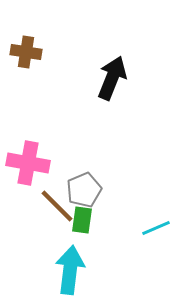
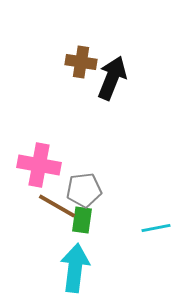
brown cross: moved 55 px right, 10 px down
pink cross: moved 11 px right, 2 px down
gray pentagon: rotated 16 degrees clockwise
brown line: rotated 15 degrees counterclockwise
cyan line: rotated 12 degrees clockwise
cyan arrow: moved 5 px right, 2 px up
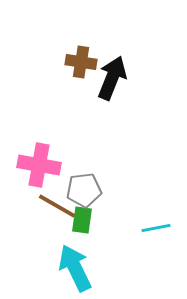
cyan arrow: rotated 33 degrees counterclockwise
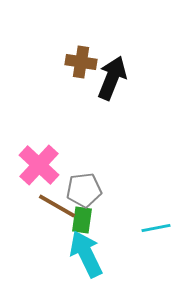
pink cross: rotated 33 degrees clockwise
cyan arrow: moved 11 px right, 14 px up
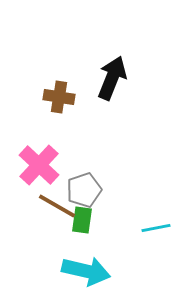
brown cross: moved 22 px left, 35 px down
gray pentagon: rotated 12 degrees counterclockwise
cyan arrow: moved 17 px down; rotated 129 degrees clockwise
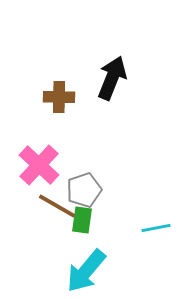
brown cross: rotated 8 degrees counterclockwise
cyan arrow: rotated 117 degrees clockwise
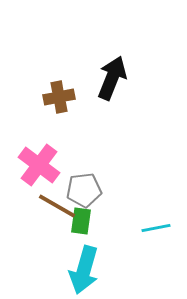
brown cross: rotated 12 degrees counterclockwise
pink cross: rotated 6 degrees counterclockwise
gray pentagon: rotated 12 degrees clockwise
green rectangle: moved 1 px left, 1 px down
cyan arrow: moved 2 px left, 1 px up; rotated 24 degrees counterclockwise
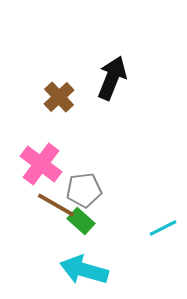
brown cross: rotated 32 degrees counterclockwise
pink cross: moved 2 px right, 1 px up
brown line: moved 1 px left, 1 px up
green rectangle: rotated 56 degrees counterclockwise
cyan line: moved 7 px right; rotated 16 degrees counterclockwise
cyan arrow: rotated 90 degrees clockwise
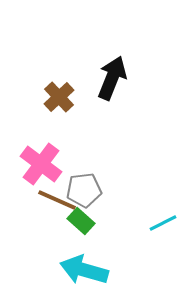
brown line: moved 1 px right, 5 px up; rotated 6 degrees counterclockwise
cyan line: moved 5 px up
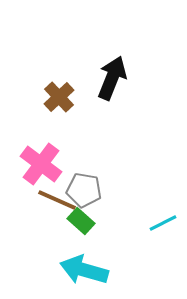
gray pentagon: rotated 16 degrees clockwise
